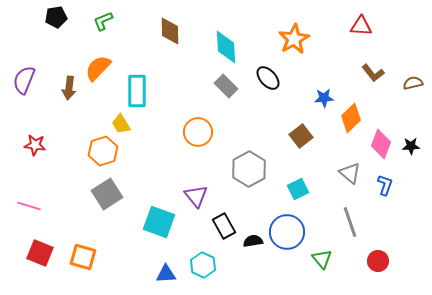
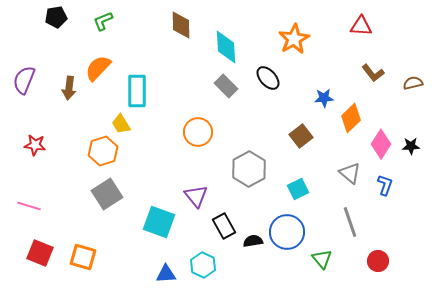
brown diamond at (170, 31): moved 11 px right, 6 px up
pink diamond at (381, 144): rotated 12 degrees clockwise
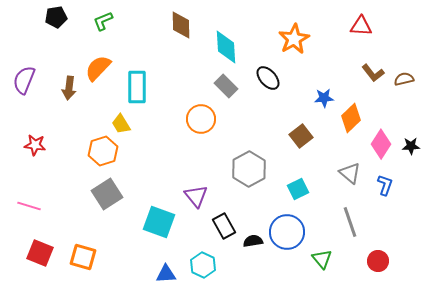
brown semicircle at (413, 83): moved 9 px left, 4 px up
cyan rectangle at (137, 91): moved 4 px up
orange circle at (198, 132): moved 3 px right, 13 px up
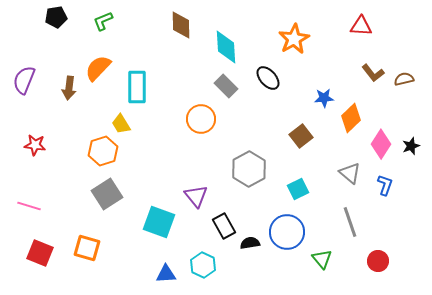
black star at (411, 146): rotated 18 degrees counterclockwise
black semicircle at (253, 241): moved 3 px left, 2 px down
orange square at (83, 257): moved 4 px right, 9 px up
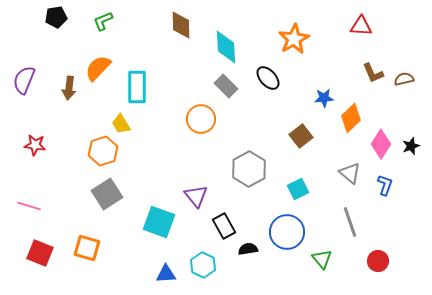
brown L-shape at (373, 73): rotated 15 degrees clockwise
black semicircle at (250, 243): moved 2 px left, 6 px down
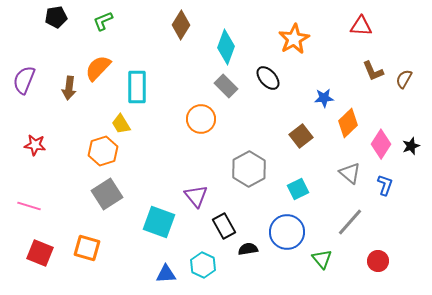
brown diamond at (181, 25): rotated 32 degrees clockwise
cyan diamond at (226, 47): rotated 24 degrees clockwise
brown L-shape at (373, 73): moved 2 px up
brown semicircle at (404, 79): rotated 48 degrees counterclockwise
orange diamond at (351, 118): moved 3 px left, 5 px down
gray line at (350, 222): rotated 60 degrees clockwise
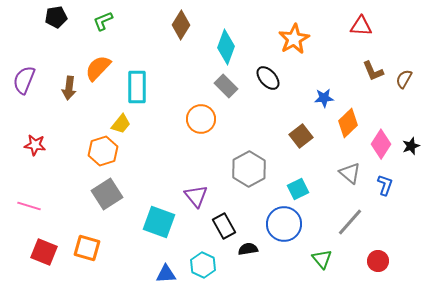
yellow trapezoid at (121, 124): rotated 110 degrees counterclockwise
blue circle at (287, 232): moved 3 px left, 8 px up
red square at (40, 253): moved 4 px right, 1 px up
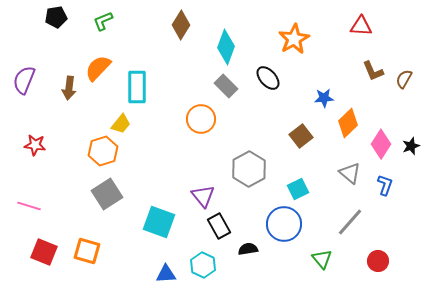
purple triangle at (196, 196): moved 7 px right
black rectangle at (224, 226): moved 5 px left
orange square at (87, 248): moved 3 px down
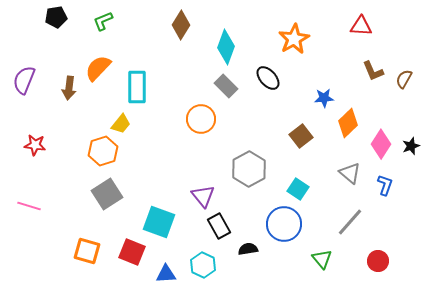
cyan square at (298, 189): rotated 30 degrees counterclockwise
red square at (44, 252): moved 88 px right
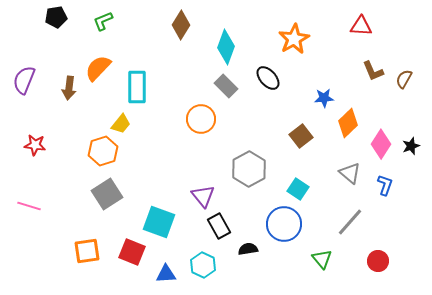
orange square at (87, 251): rotated 24 degrees counterclockwise
